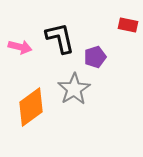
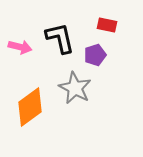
red rectangle: moved 21 px left
purple pentagon: moved 2 px up
gray star: moved 1 px right, 1 px up; rotated 12 degrees counterclockwise
orange diamond: moved 1 px left
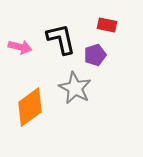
black L-shape: moved 1 px right, 1 px down
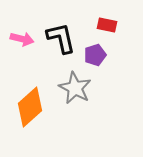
black L-shape: moved 1 px up
pink arrow: moved 2 px right, 8 px up
orange diamond: rotated 6 degrees counterclockwise
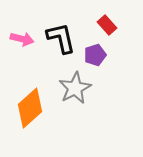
red rectangle: rotated 36 degrees clockwise
gray star: rotated 16 degrees clockwise
orange diamond: moved 1 px down
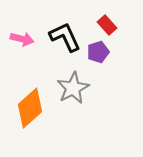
black L-shape: moved 4 px right, 1 px up; rotated 12 degrees counterclockwise
purple pentagon: moved 3 px right, 3 px up
gray star: moved 2 px left
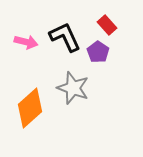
pink arrow: moved 4 px right, 3 px down
purple pentagon: rotated 20 degrees counterclockwise
gray star: rotated 24 degrees counterclockwise
